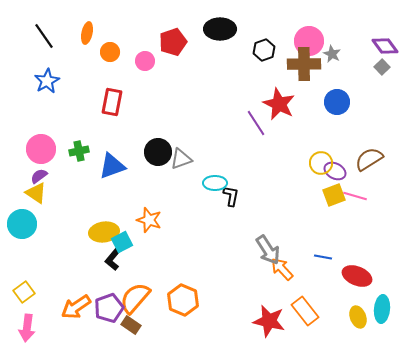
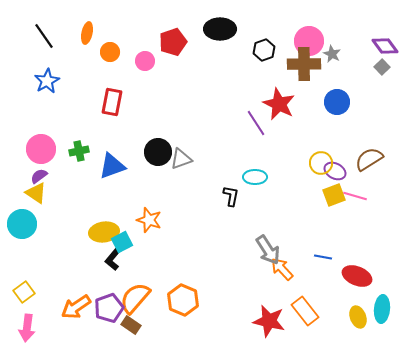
cyan ellipse at (215, 183): moved 40 px right, 6 px up
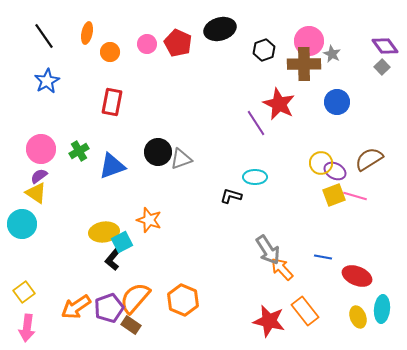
black ellipse at (220, 29): rotated 16 degrees counterclockwise
red pentagon at (173, 42): moved 5 px right, 1 px down; rotated 28 degrees counterclockwise
pink circle at (145, 61): moved 2 px right, 17 px up
green cross at (79, 151): rotated 18 degrees counterclockwise
black L-shape at (231, 196): rotated 85 degrees counterclockwise
